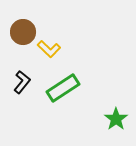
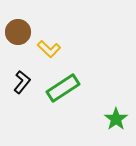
brown circle: moved 5 px left
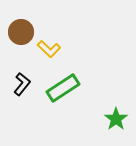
brown circle: moved 3 px right
black L-shape: moved 2 px down
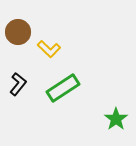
brown circle: moved 3 px left
black L-shape: moved 4 px left
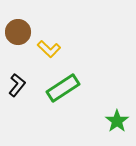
black L-shape: moved 1 px left, 1 px down
green star: moved 1 px right, 2 px down
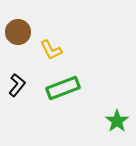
yellow L-shape: moved 2 px right, 1 px down; rotated 20 degrees clockwise
green rectangle: rotated 12 degrees clockwise
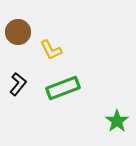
black L-shape: moved 1 px right, 1 px up
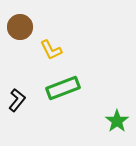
brown circle: moved 2 px right, 5 px up
black L-shape: moved 1 px left, 16 px down
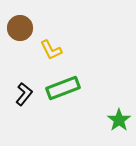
brown circle: moved 1 px down
black L-shape: moved 7 px right, 6 px up
green star: moved 2 px right, 1 px up
